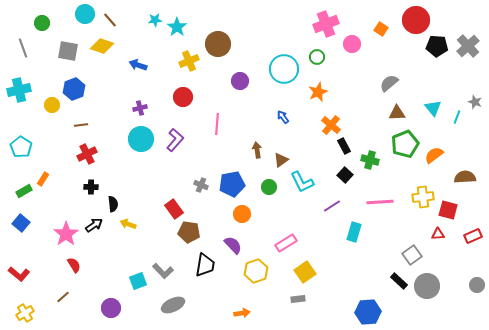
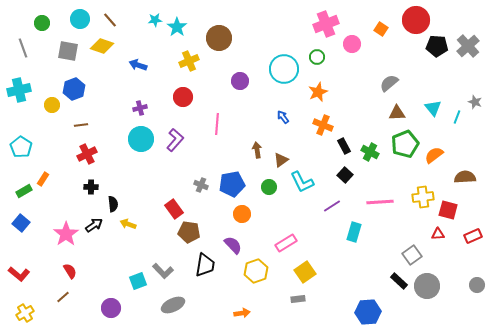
cyan circle at (85, 14): moved 5 px left, 5 px down
brown circle at (218, 44): moved 1 px right, 6 px up
orange cross at (331, 125): moved 8 px left; rotated 18 degrees counterclockwise
green cross at (370, 160): moved 8 px up; rotated 12 degrees clockwise
red semicircle at (74, 265): moved 4 px left, 6 px down
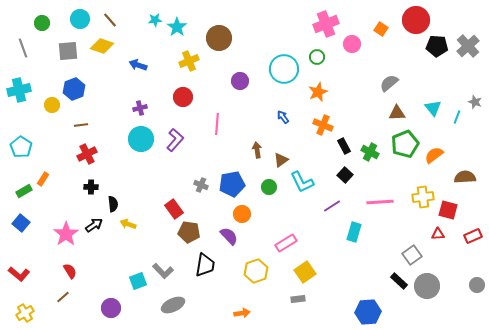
gray square at (68, 51): rotated 15 degrees counterclockwise
purple semicircle at (233, 245): moved 4 px left, 9 px up
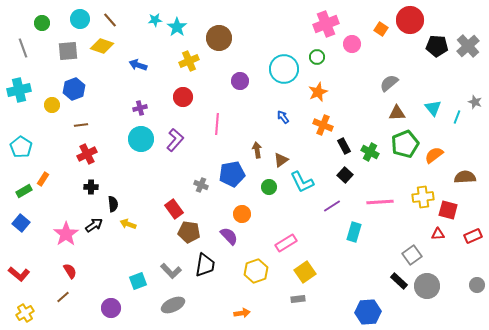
red circle at (416, 20): moved 6 px left
blue pentagon at (232, 184): moved 10 px up
gray L-shape at (163, 271): moved 8 px right
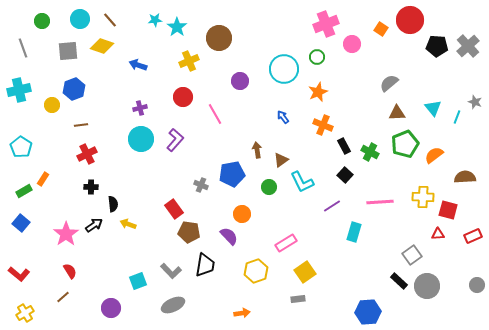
green circle at (42, 23): moved 2 px up
pink line at (217, 124): moved 2 px left, 10 px up; rotated 35 degrees counterclockwise
yellow cross at (423, 197): rotated 10 degrees clockwise
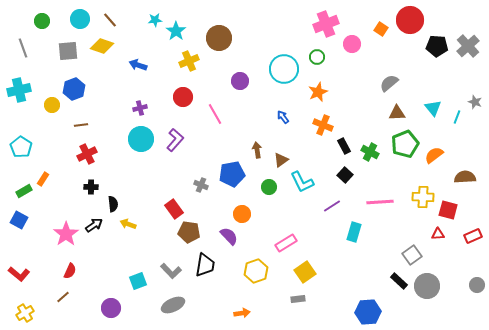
cyan star at (177, 27): moved 1 px left, 4 px down
blue square at (21, 223): moved 2 px left, 3 px up; rotated 12 degrees counterclockwise
red semicircle at (70, 271): rotated 56 degrees clockwise
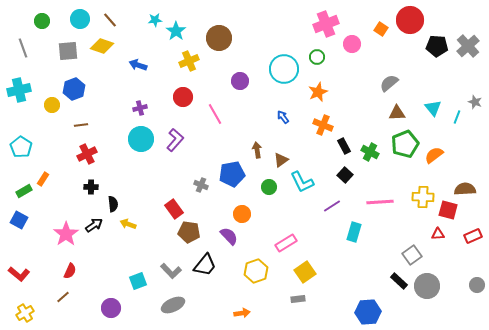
brown semicircle at (465, 177): moved 12 px down
black trapezoid at (205, 265): rotated 30 degrees clockwise
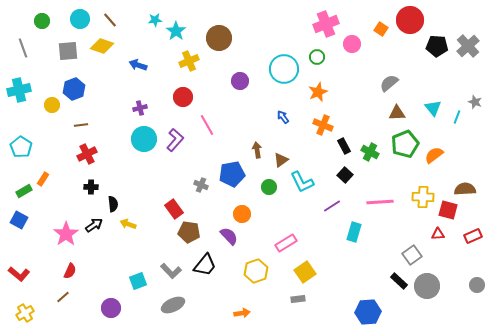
pink line at (215, 114): moved 8 px left, 11 px down
cyan circle at (141, 139): moved 3 px right
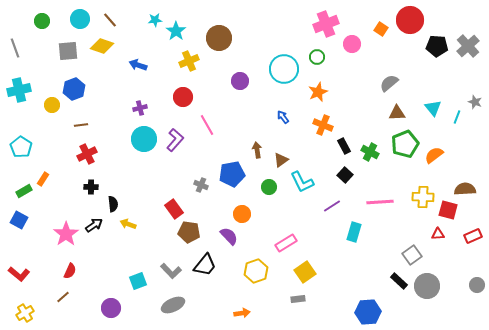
gray line at (23, 48): moved 8 px left
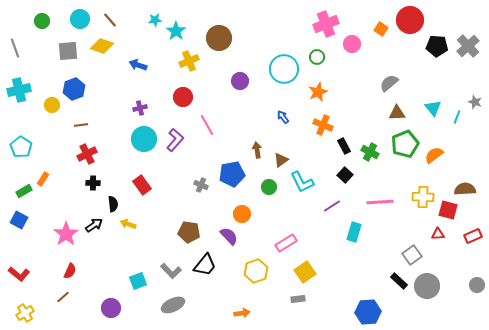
black cross at (91, 187): moved 2 px right, 4 px up
red rectangle at (174, 209): moved 32 px left, 24 px up
